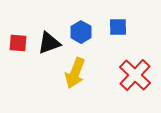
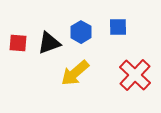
yellow arrow: rotated 28 degrees clockwise
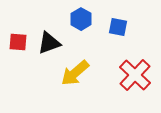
blue square: rotated 12 degrees clockwise
blue hexagon: moved 13 px up
red square: moved 1 px up
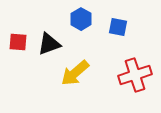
black triangle: moved 1 px down
red cross: rotated 28 degrees clockwise
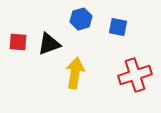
blue hexagon: rotated 15 degrees clockwise
yellow arrow: rotated 140 degrees clockwise
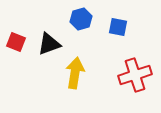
red square: moved 2 px left; rotated 18 degrees clockwise
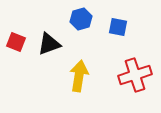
yellow arrow: moved 4 px right, 3 px down
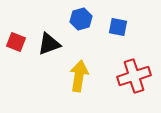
red cross: moved 1 px left, 1 px down
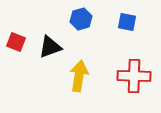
blue square: moved 9 px right, 5 px up
black triangle: moved 1 px right, 3 px down
red cross: rotated 20 degrees clockwise
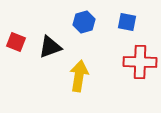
blue hexagon: moved 3 px right, 3 px down
red cross: moved 6 px right, 14 px up
